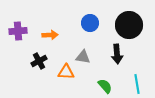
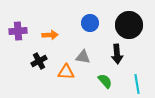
green semicircle: moved 5 px up
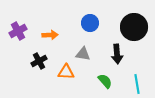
black circle: moved 5 px right, 2 px down
purple cross: rotated 24 degrees counterclockwise
gray triangle: moved 3 px up
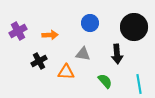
cyan line: moved 2 px right
